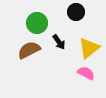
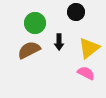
green circle: moved 2 px left
black arrow: rotated 35 degrees clockwise
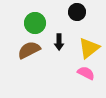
black circle: moved 1 px right
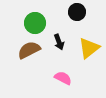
black arrow: rotated 21 degrees counterclockwise
pink semicircle: moved 23 px left, 5 px down
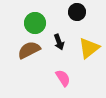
pink semicircle: rotated 30 degrees clockwise
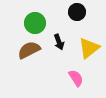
pink semicircle: moved 13 px right
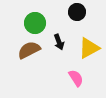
yellow triangle: rotated 10 degrees clockwise
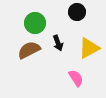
black arrow: moved 1 px left, 1 px down
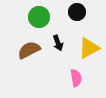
green circle: moved 4 px right, 6 px up
pink semicircle: rotated 24 degrees clockwise
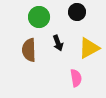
brown semicircle: rotated 65 degrees counterclockwise
